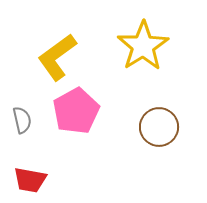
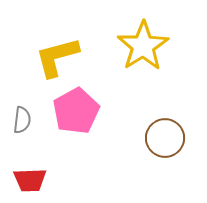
yellow L-shape: rotated 21 degrees clockwise
gray semicircle: rotated 20 degrees clockwise
brown circle: moved 6 px right, 11 px down
red trapezoid: rotated 12 degrees counterclockwise
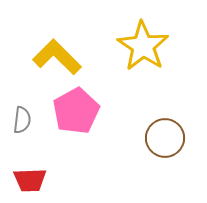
yellow star: rotated 6 degrees counterclockwise
yellow L-shape: rotated 60 degrees clockwise
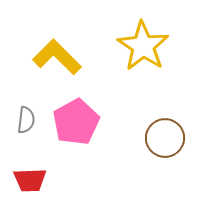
pink pentagon: moved 11 px down
gray semicircle: moved 4 px right
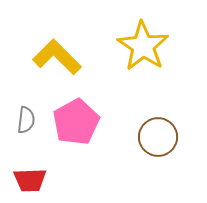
brown circle: moved 7 px left, 1 px up
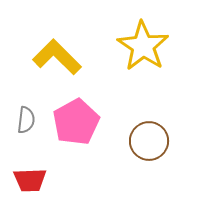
brown circle: moved 9 px left, 4 px down
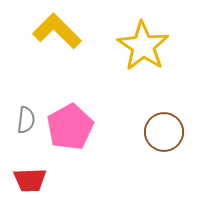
yellow L-shape: moved 26 px up
pink pentagon: moved 6 px left, 5 px down
brown circle: moved 15 px right, 9 px up
